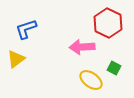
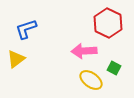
pink arrow: moved 2 px right, 4 px down
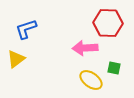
red hexagon: rotated 24 degrees counterclockwise
pink arrow: moved 1 px right, 3 px up
green square: rotated 16 degrees counterclockwise
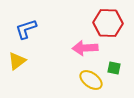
yellow triangle: moved 1 px right, 2 px down
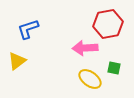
red hexagon: moved 1 px down; rotated 12 degrees counterclockwise
blue L-shape: moved 2 px right
yellow ellipse: moved 1 px left, 1 px up
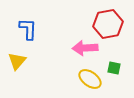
blue L-shape: rotated 110 degrees clockwise
yellow triangle: rotated 12 degrees counterclockwise
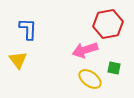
pink arrow: moved 2 px down; rotated 15 degrees counterclockwise
yellow triangle: moved 1 px right, 1 px up; rotated 18 degrees counterclockwise
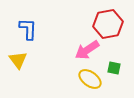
pink arrow: moved 2 px right; rotated 15 degrees counterclockwise
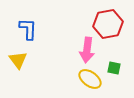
pink arrow: rotated 50 degrees counterclockwise
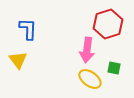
red hexagon: rotated 8 degrees counterclockwise
